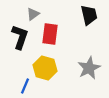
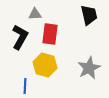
gray triangle: moved 2 px right; rotated 32 degrees clockwise
black L-shape: rotated 10 degrees clockwise
yellow hexagon: moved 3 px up
blue line: rotated 21 degrees counterclockwise
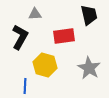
red rectangle: moved 14 px right, 2 px down; rotated 75 degrees clockwise
gray star: rotated 15 degrees counterclockwise
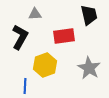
yellow hexagon: rotated 25 degrees clockwise
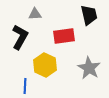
yellow hexagon: rotated 15 degrees counterclockwise
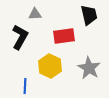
yellow hexagon: moved 5 px right, 1 px down
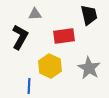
blue line: moved 4 px right
